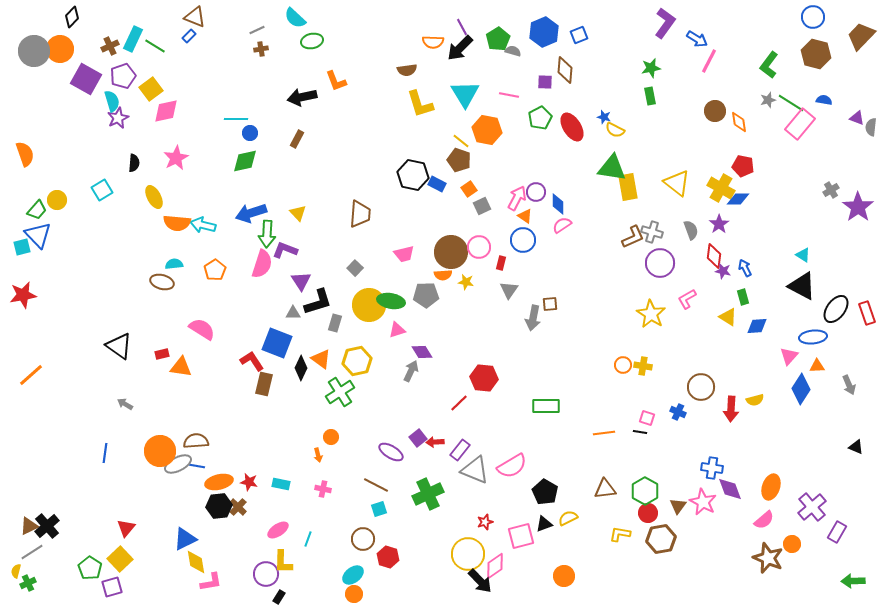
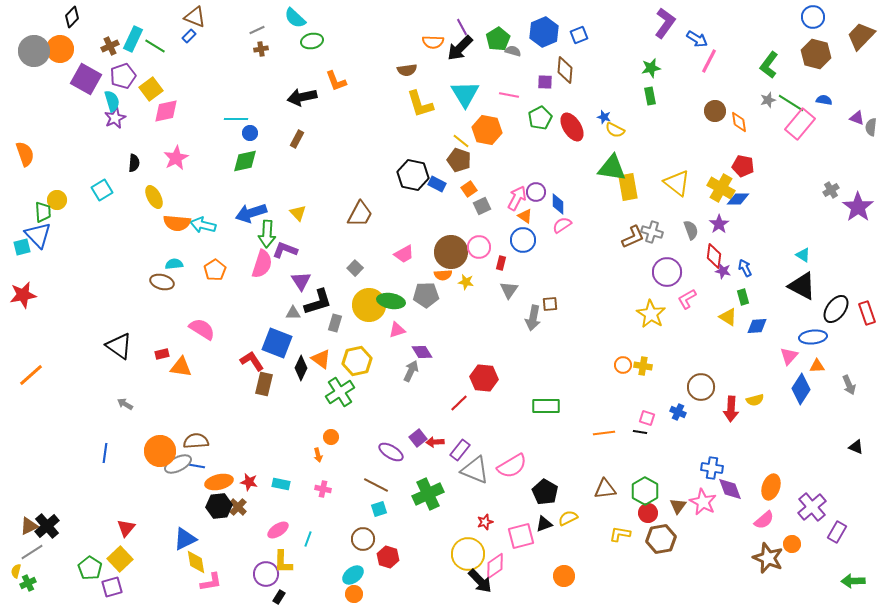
purple star at (118, 118): moved 3 px left
green trapezoid at (37, 210): moved 6 px right, 2 px down; rotated 45 degrees counterclockwise
brown trapezoid at (360, 214): rotated 24 degrees clockwise
pink trapezoid at (404, 254): rotated 15 degrees counterclockwise
purple circle at (660, 263): moved 7 px right, 9 px down
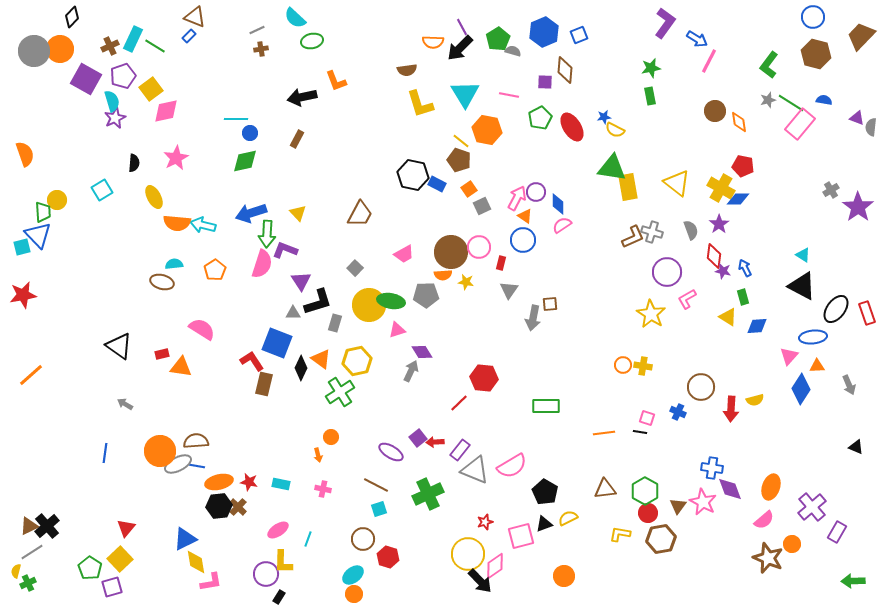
blue star at (604, 117): rotated 24 degrees counterclockwise
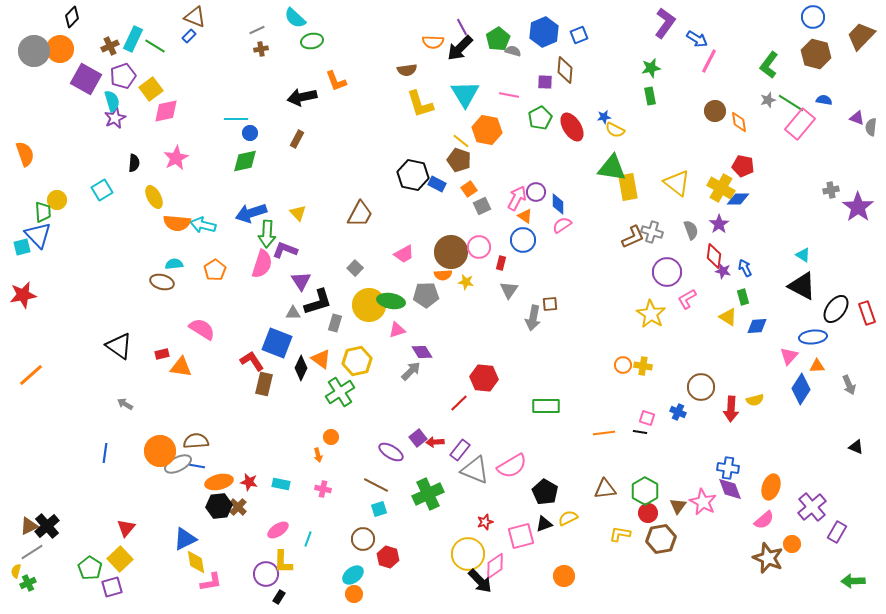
gray cross at (831, 190): rotated 21 degrees clockwise
gray arrow at (411, 371): rotated 20 degrees clockwise
blue cross at (712, 468): moved 16 px right
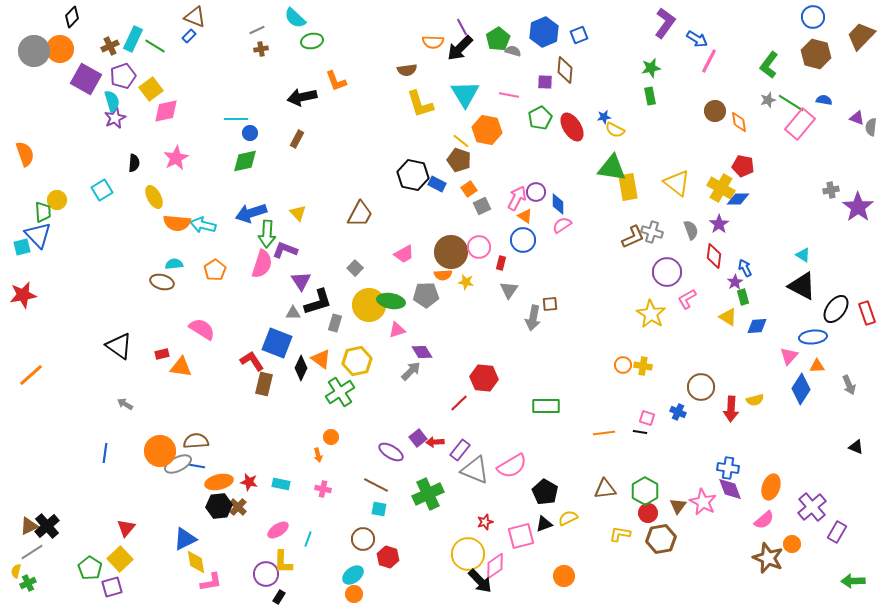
purple star at (723, 271): moved 12 px right, 11 px down; rotated 28 degrees clockwise
cyan square at (379, 509): rotated 28 degrees clockwise
